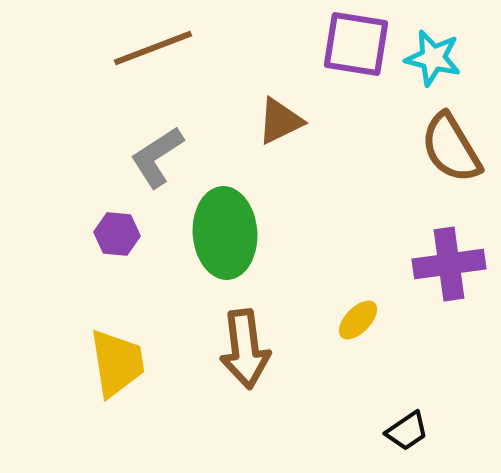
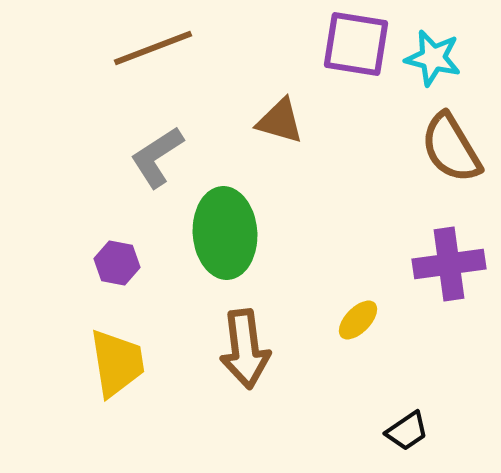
brown triangle: rotated 42 degrees clockwise
purple hexagon: moved 29 px down; rotated 6 degrees clockwise
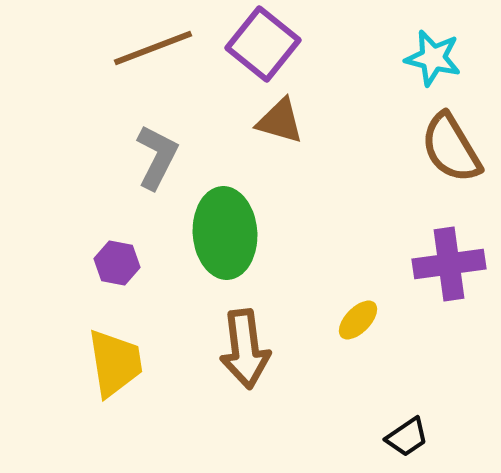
purple square: moved 93 px left; rotated 30 degrees clockwise
gray L-shape: rotated 150 degrees clockwise
yellow trapezoid: moved 2 px left
black trapezoid: moved 6 px down
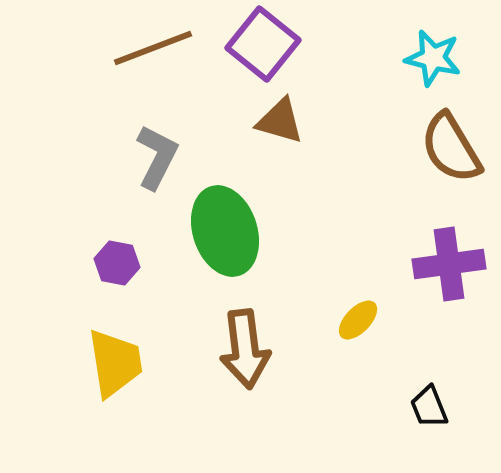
green ellipse: moved 2 px up; rotated 14 degrees counterclockwise
black trapezoid: moved 22 px right, 30 px up; rotated 102 degrees clockwise
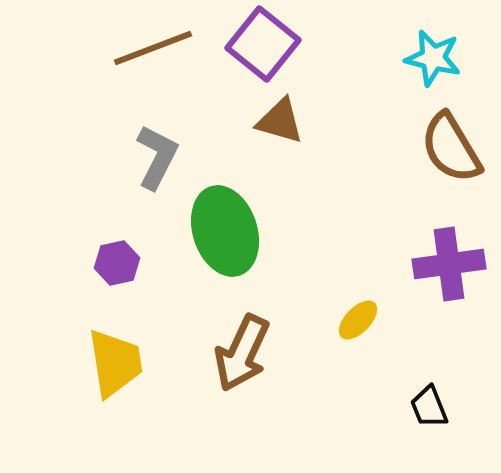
purple hexagon: rotated 24 degrees counterclockwise
brown arrow: moved 3 px left, 4 px down; rotated 32 degrees clockwise
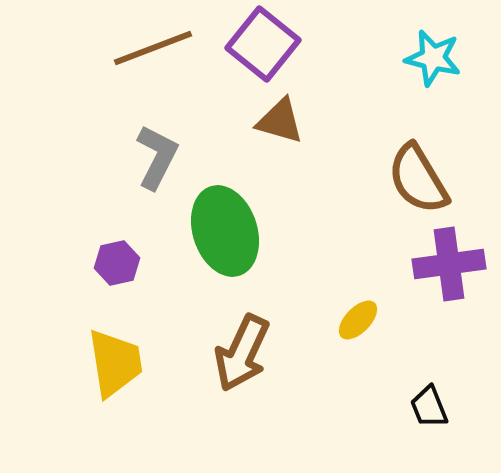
brown semicircle: moved 33 px left, 31 px down
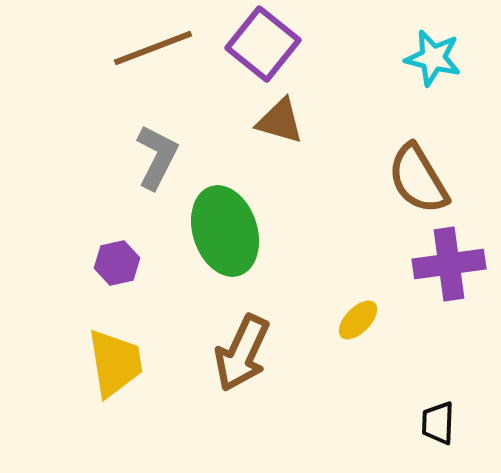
black trapezoid: moved 9 px right, 16 px down; rotated 24 degrees clockwise
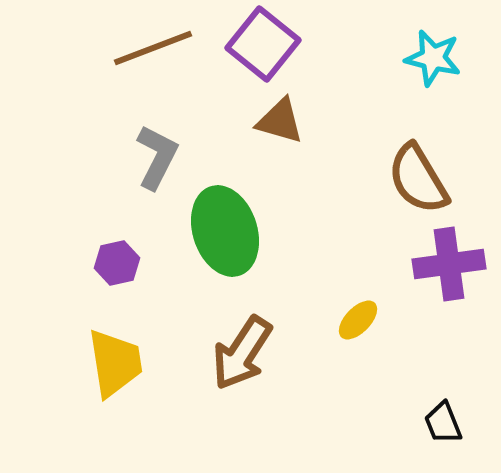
brown arrow: rotated 8 degrees clockwise
black trapezoid: moved 5 px right; rotated 24 degrees counterclockwise
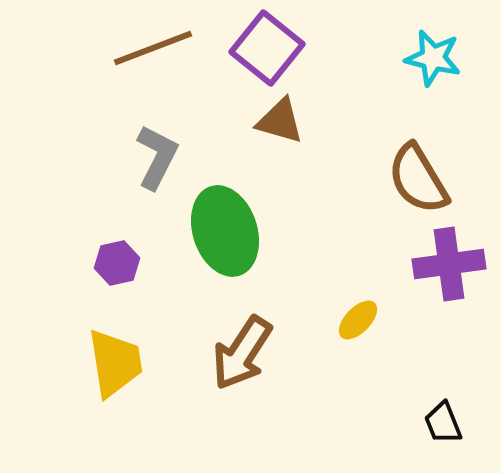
purple square: moved 4 px right, 4 px down
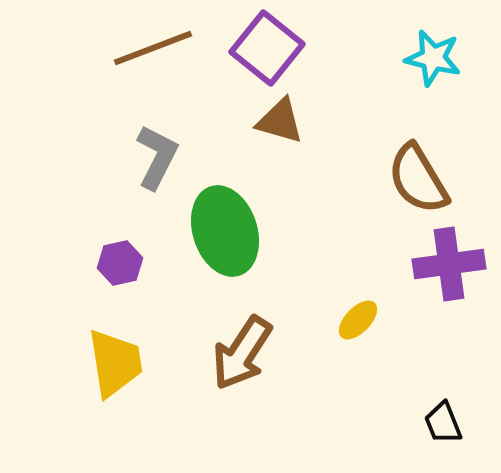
purple hexagon: moved 3 px right
